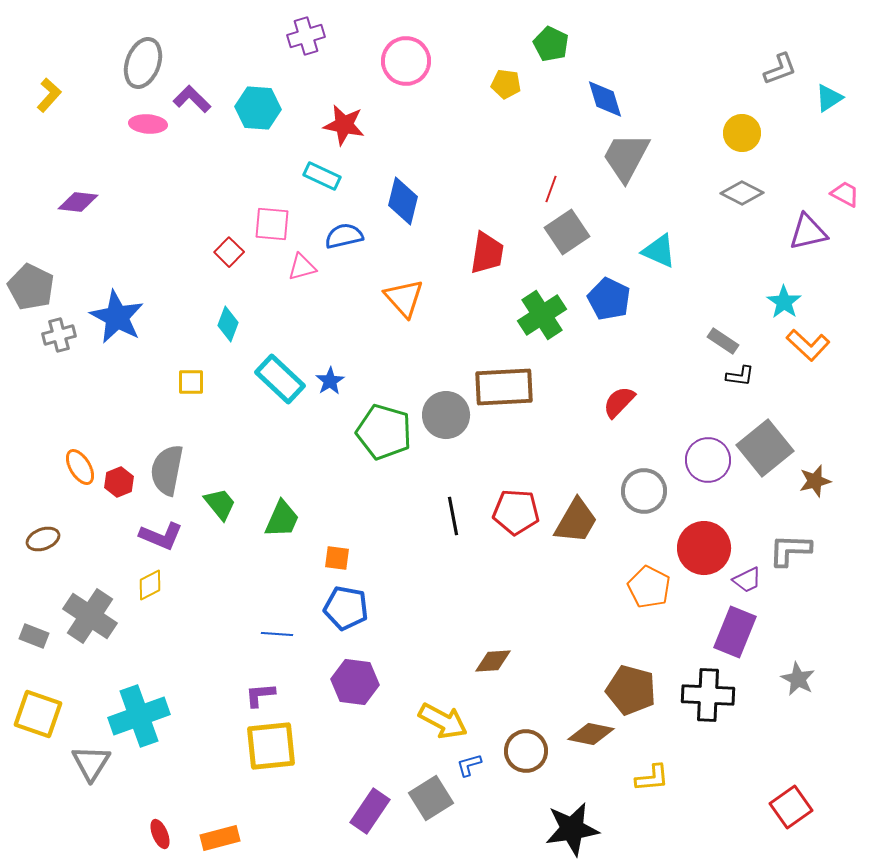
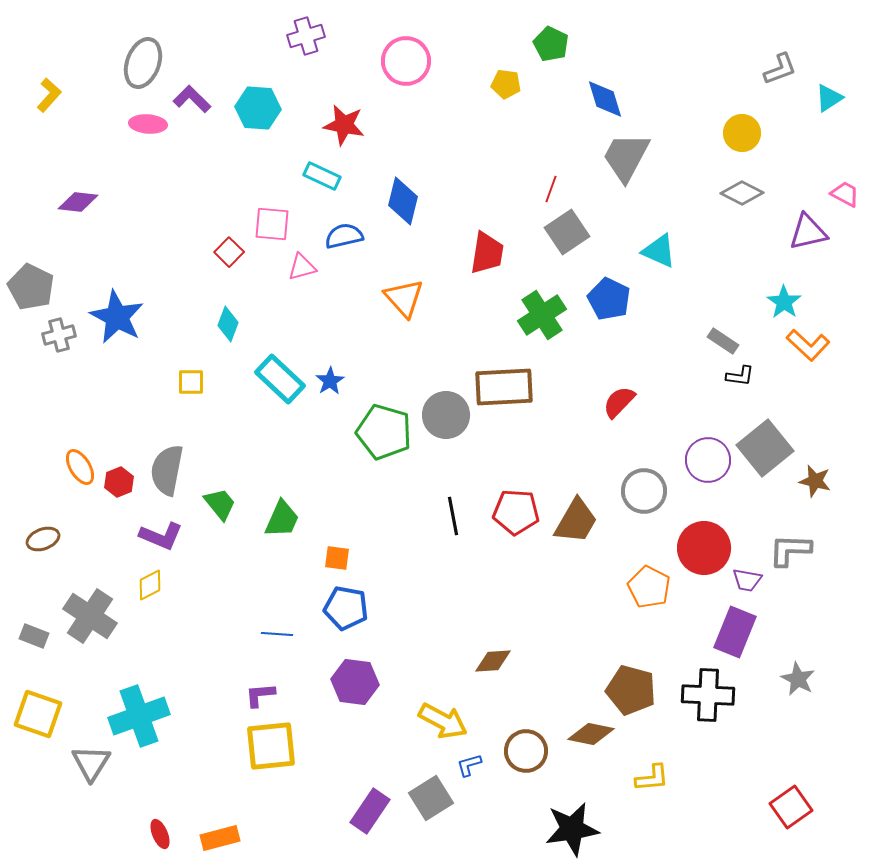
brown star at (815, 481): rotated 28 degrees clockwise
purple trapezoid at (747, 580): rotated 36 degrees clockwise
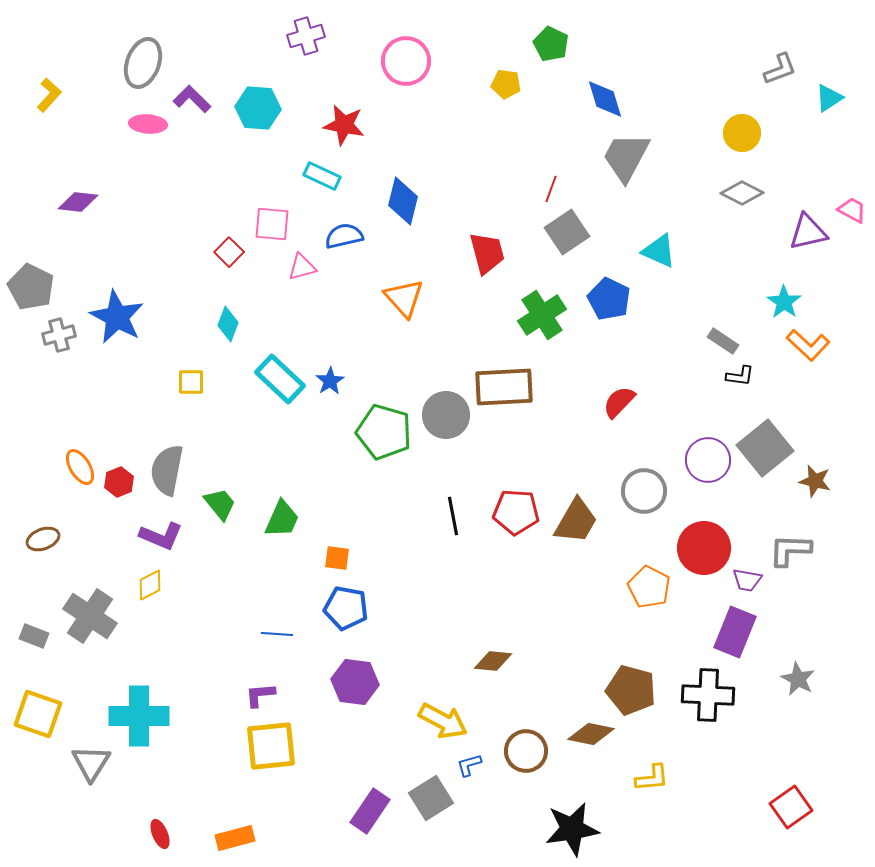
pink trapezoid at (845, 194): moved 7 px right, 16 px down
red trapezoid at (487, 253): rotated 24 degrees counterclockwise
brown diamond at (493, 661): rotated 9 degrees clockwise
cyan cross at (139, 716): rotated 20 degrees clockwise
orange rectangle at (220, 838): moved 15 px right
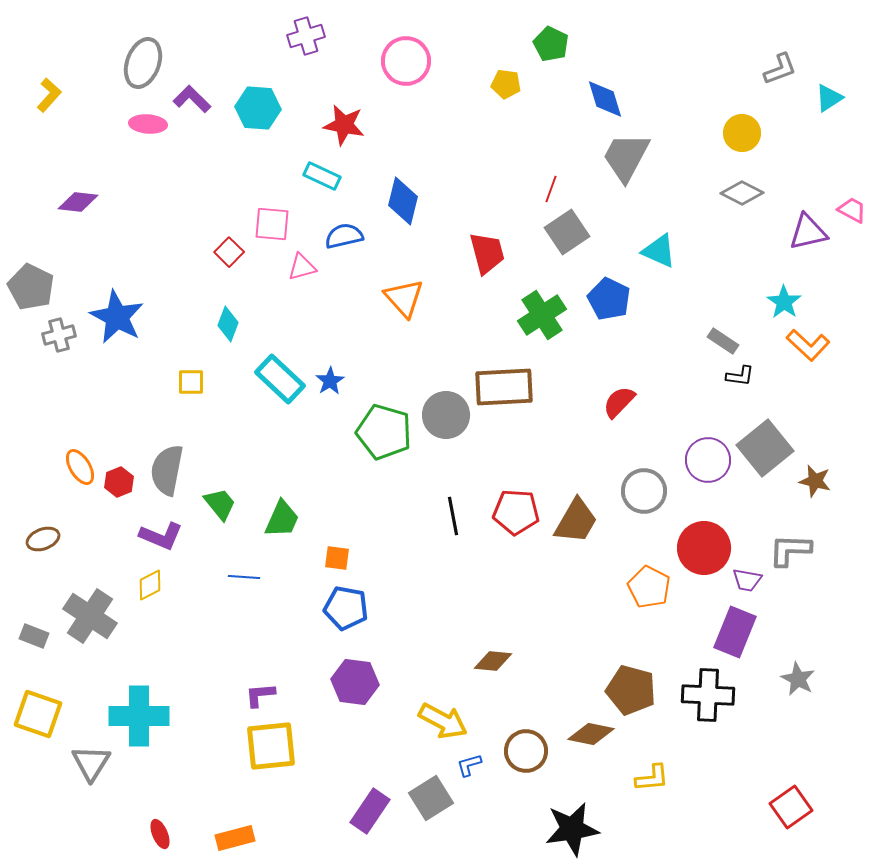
blue line at (277, 634): moved 33 px left, 57 px up
